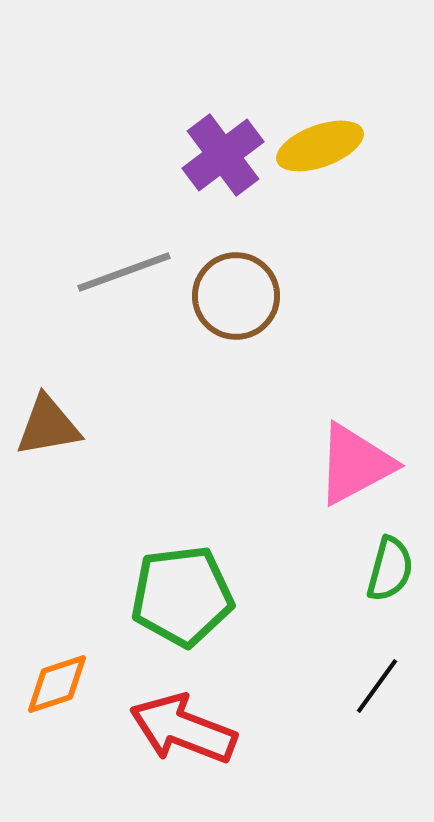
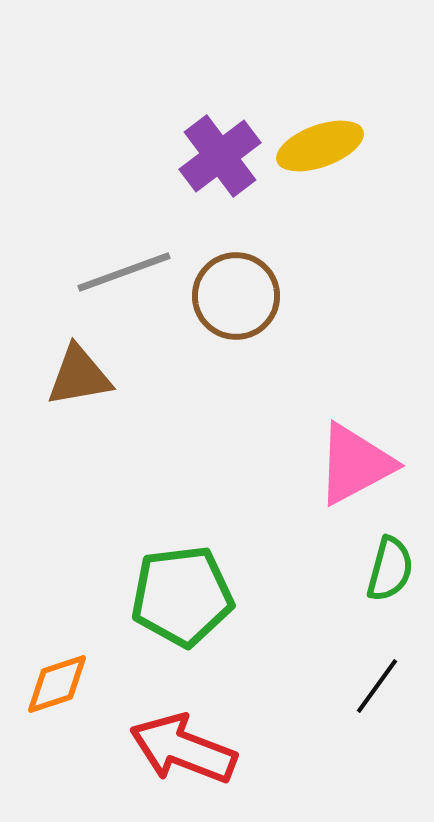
purple cross: moved 3 px left, 1 px down
brown triangle: moved 31 px right, 50 px up
red arrow: moved 20 px down
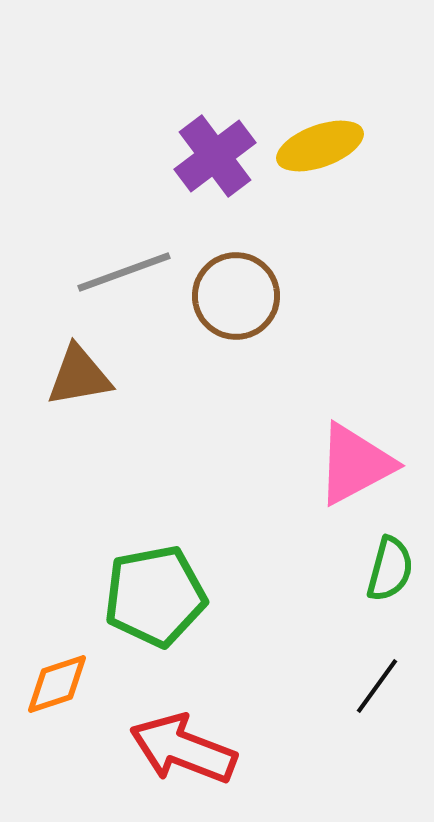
purple cross: moved 5 px left
green pentagon: moved 27 px left; rotated 4 degrees counterclockwise
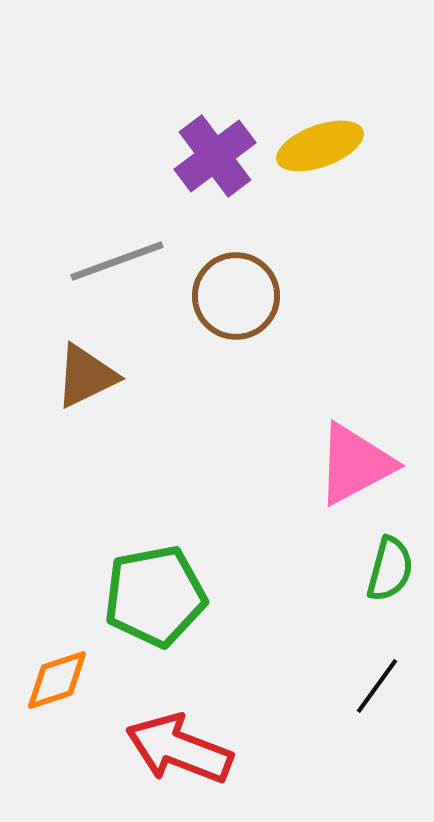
gray line: moved 7 px left, 11 px up
brown triangle: moved 7 px right; rotated 16 degrees counterclockwise
orange diamond: moved 4 px up
red arrow: moved 4 px left
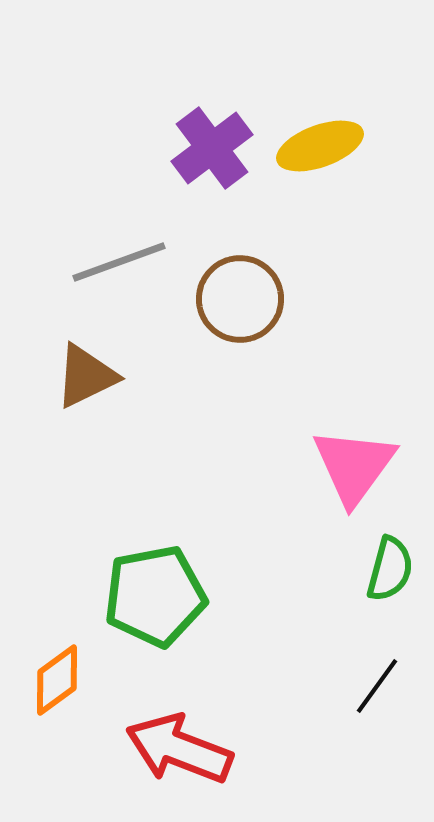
purple cross: moved 3 px left, 8 px up
gray line: moved 2 px right, 1 px down
brown circle: moved 4 px right, 3 px down
pink triangle: moved 1 px left, 2 px down; rotated 26 degrees counterclockwise
orange diamond: rotated 18 degrees counterclockwise
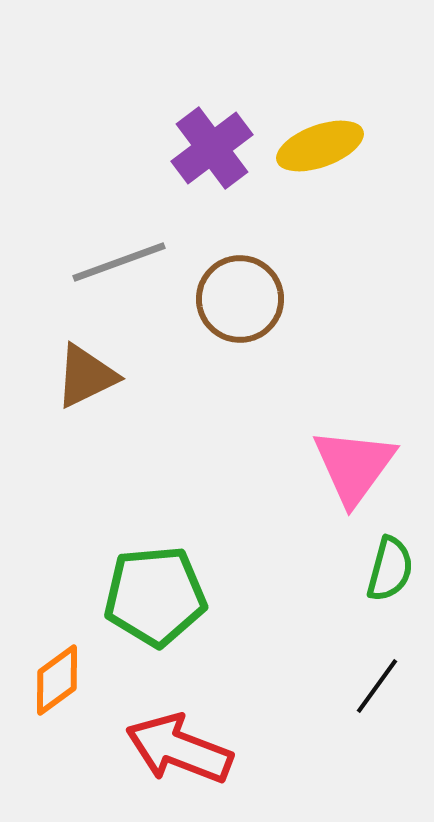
green pentagon: rotated 6 degrees clockwise
